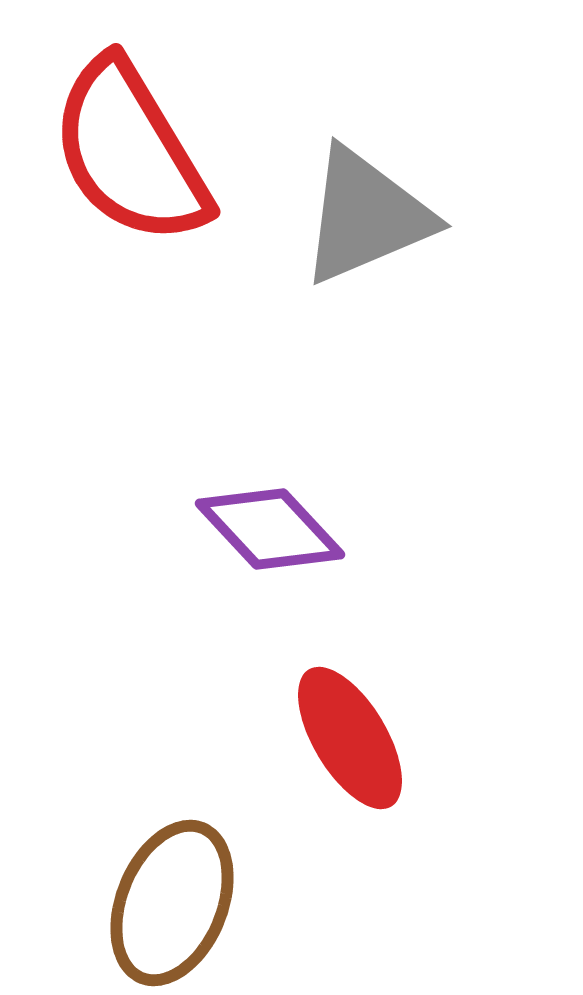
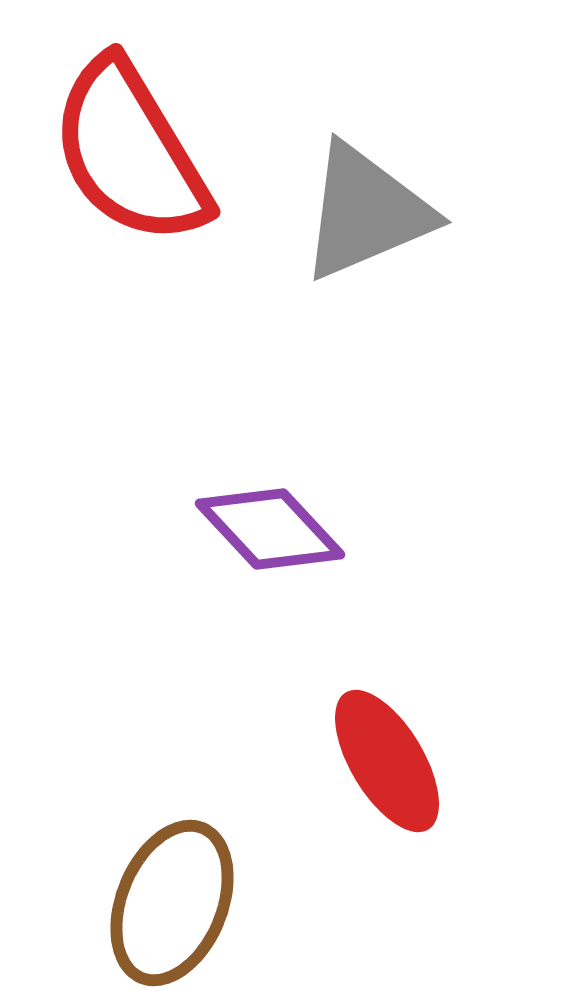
gray triangle: moved 4 px up
red ellipse: moved 37 px right, 23 px down
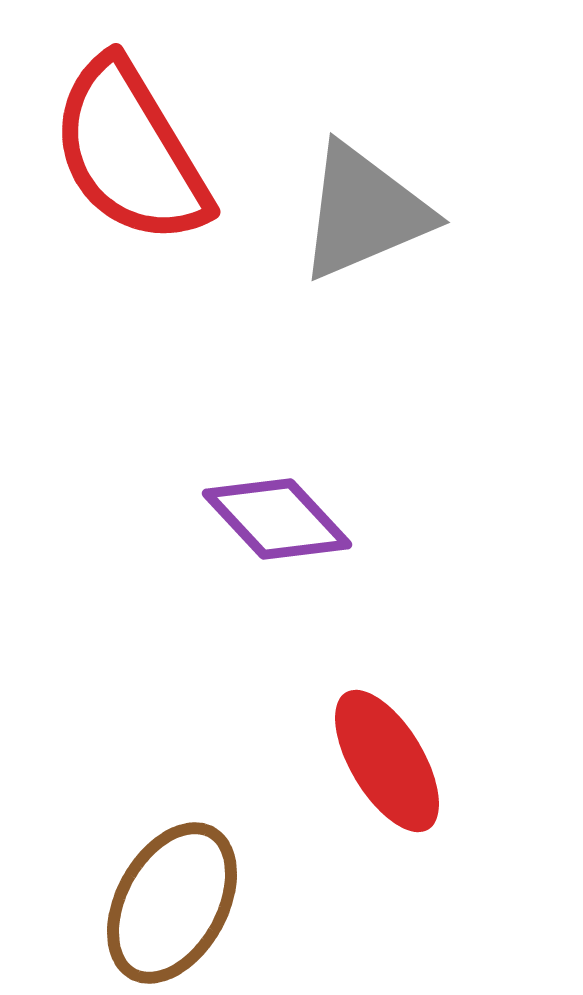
gray triangle: moved 2 px left
purple diamond: moved 7 px right, 10 px up
brown ellipse: rotated 7 degrees clockwise
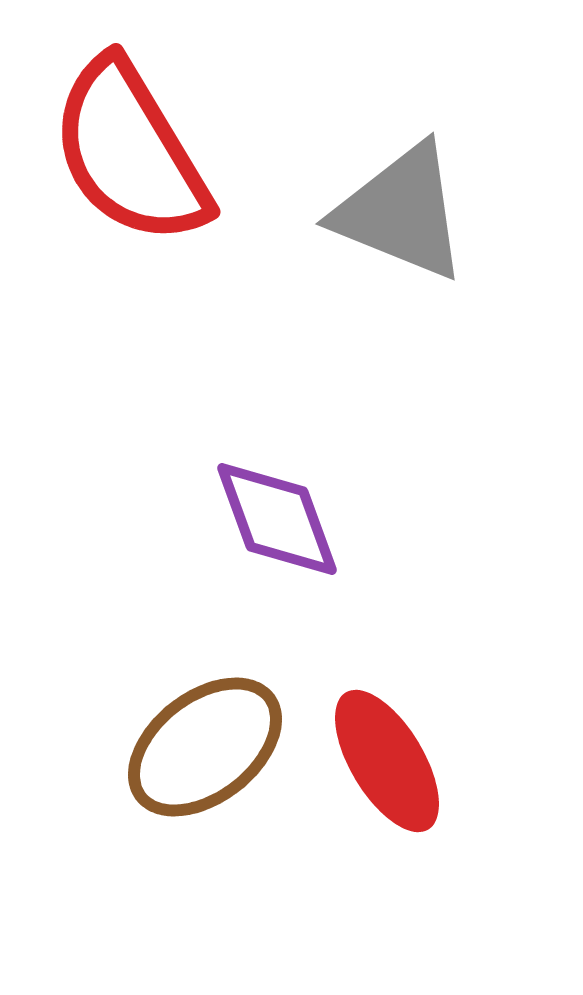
gray triangle: moved 37 px right; rotated 45 degrees clockwise
purple diamond: rotated 23 degrees clockwise
brown ellipse: moved 33 px right, 156 px up; rotated 23 degrees clockwise
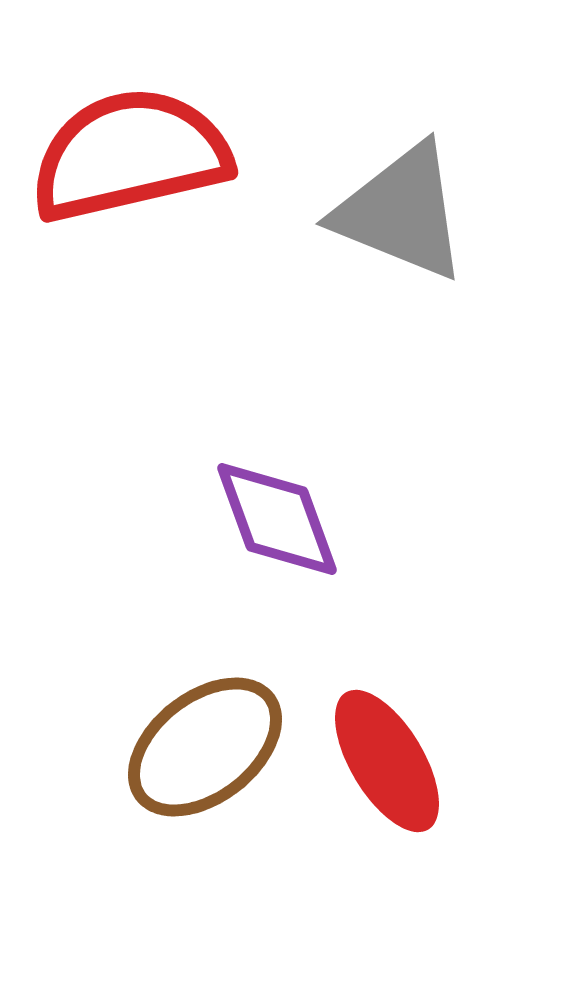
red semicircle: moved 3 px down; rotated 108 degrees clockwise
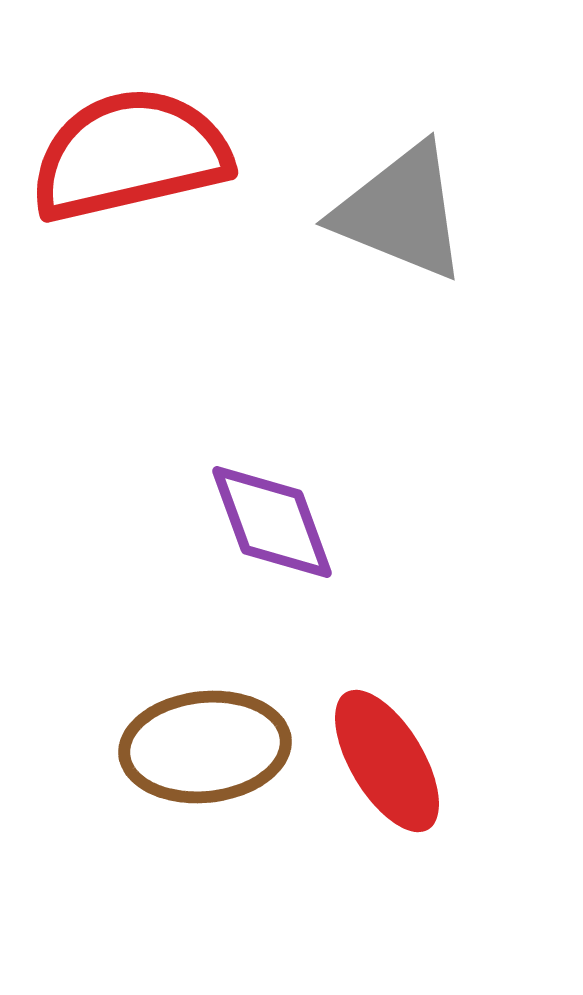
purple diamond: moved 5 px left, 3 px down
brown ellipse: rotated 32 degrees clockwise
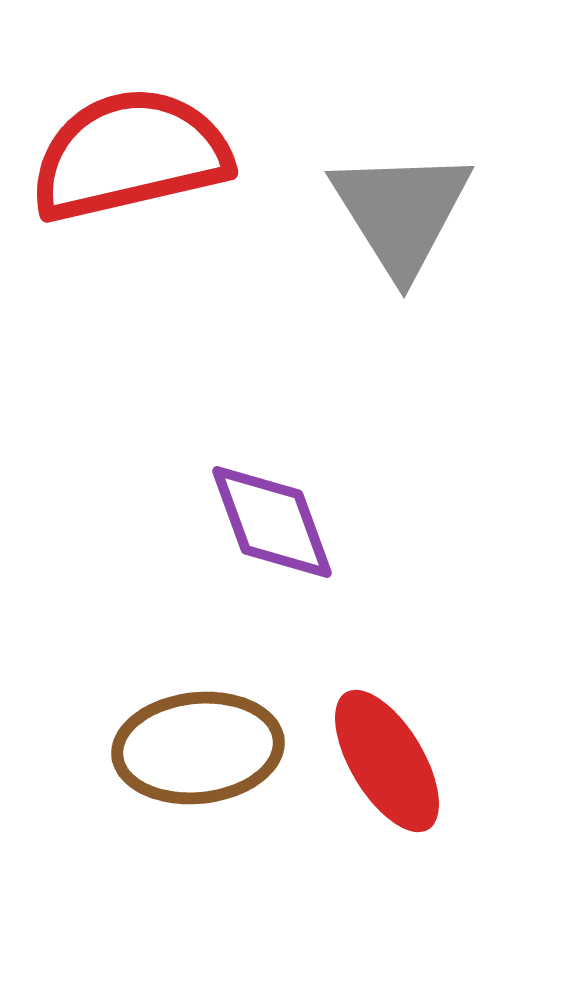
gray triangle: rotated 36 degrees clockwise
brown ellipse: moved 7 px left, 1 px down
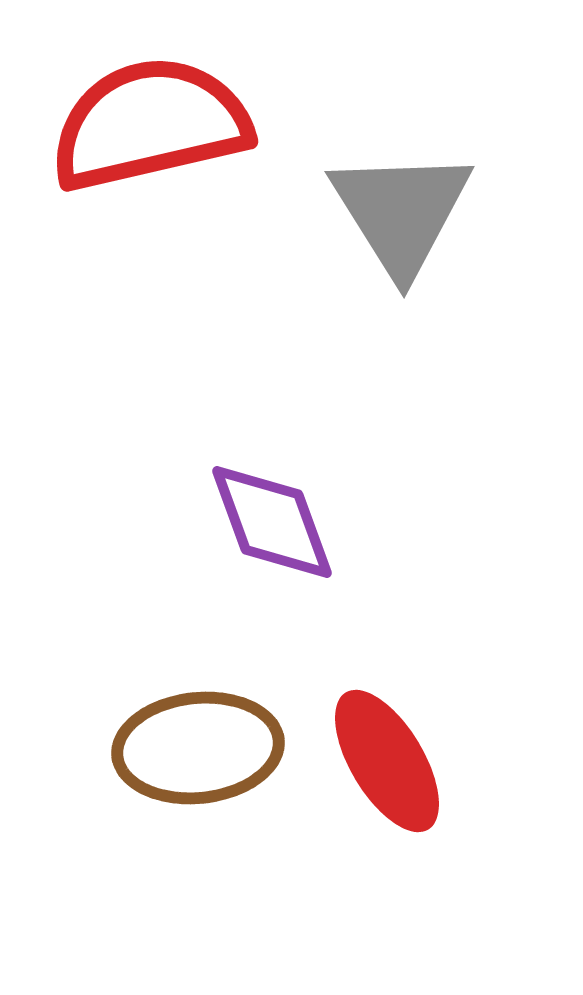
red semicircle: moved 20 px right, 31 px up
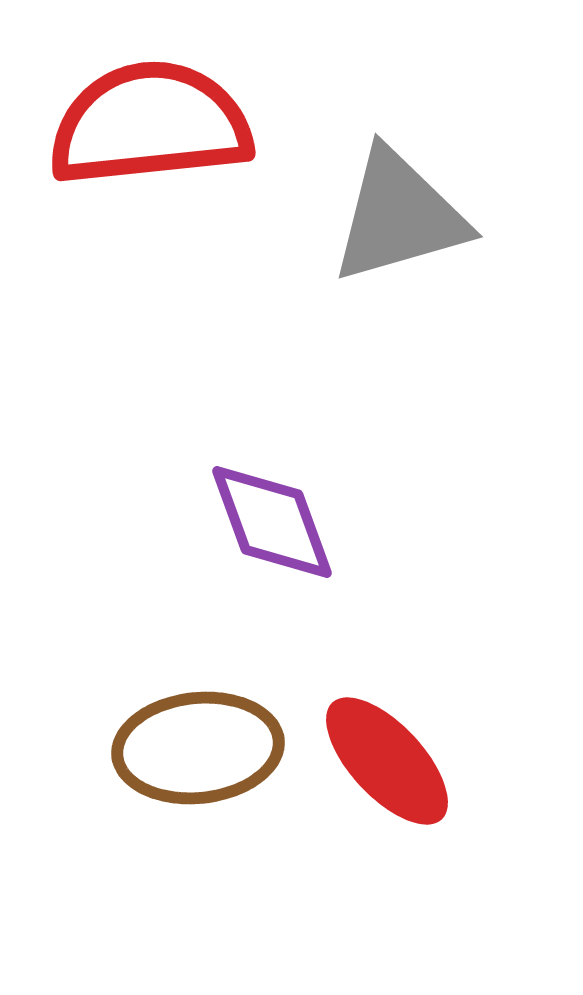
red semicircle: rotated 7 degrees clockwise
gray triangle: moved 2 px left, 4 px down; rotated 46 degrees clockwise
red ellipse: rotated 12 degrees counterclockwise
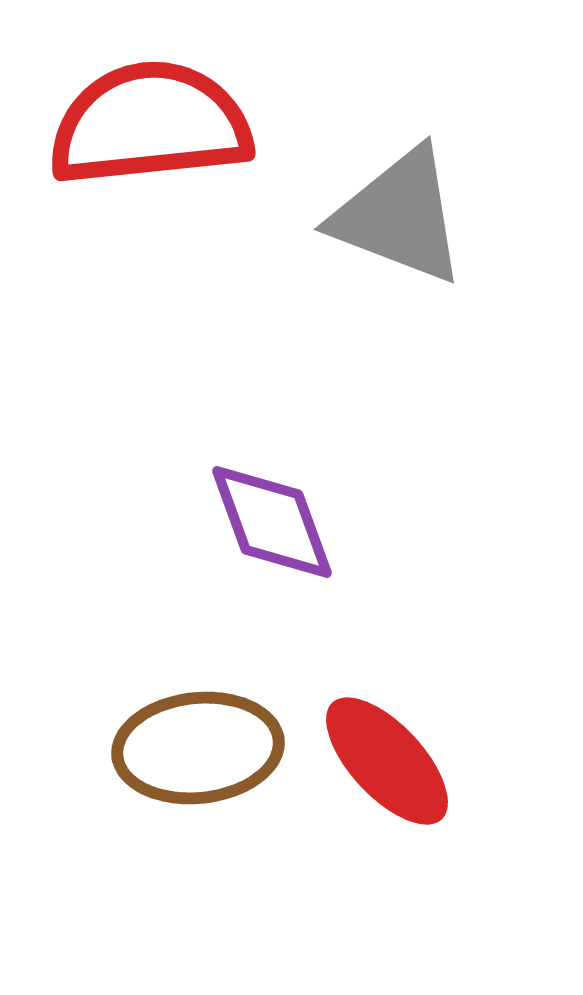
gray triangle: rotated 37 degrees clockwise
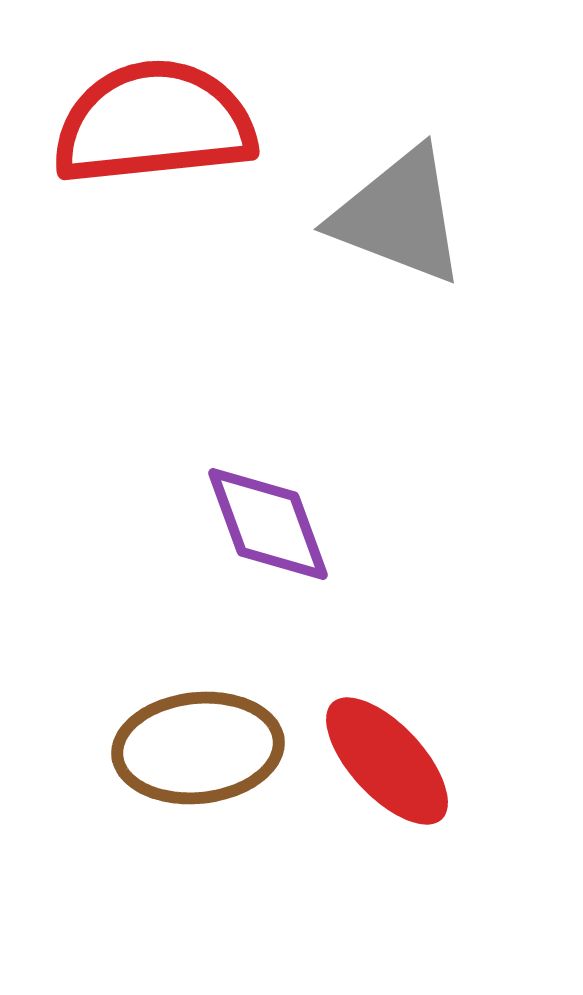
red semicircle: moved 4 px right, 1 px up
purple diamond: moved 4 px left, 2 px down
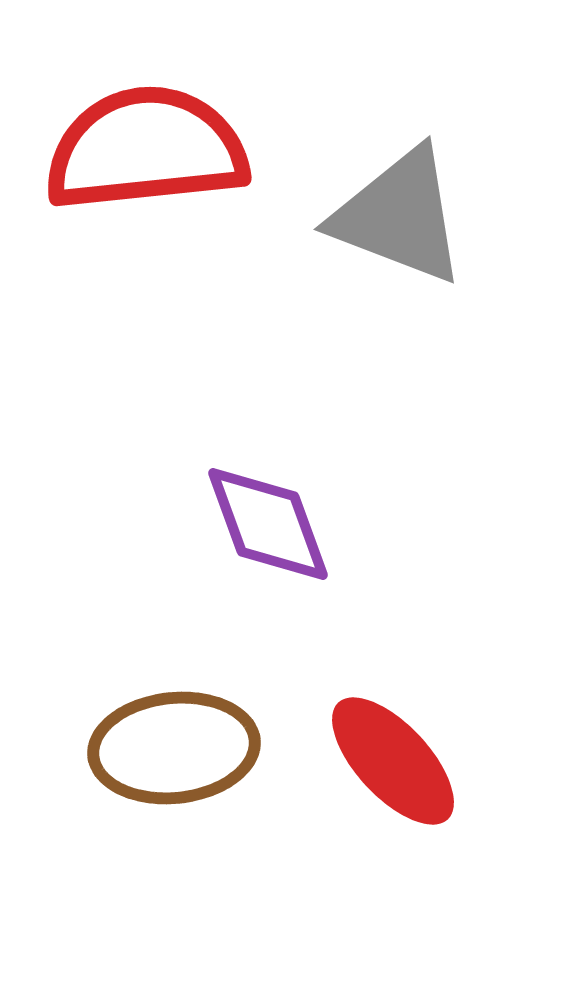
red semicircle: moved 8 px left, 26 px down
brown ellipse: moved 24 px left
red ellipse: moved 6 px right
